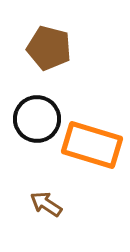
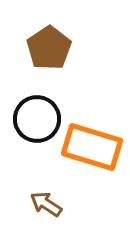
brown pentagon: rotated 24 degrees clockwise
orange rectangle: moved 2 px down
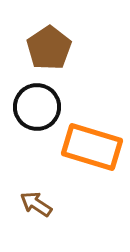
black circle: moved 12 px up
brown arrow: moved 10 px left
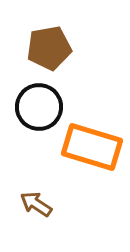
brown pentagon: rotated 24 degrees clockwise
black circle: moved 2 px right
